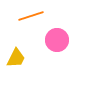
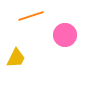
pink circle: moved 8 px right, 5 px up
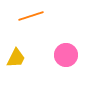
pink circle: moved 1 px right, 20 px down
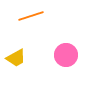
yellow trapezoid: rotated 35 degrees clockwise
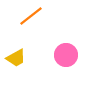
orange line: rotated 20 degrees counterclockwise
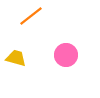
yellow trapezoid: rotated 135 degrees counterclockwise
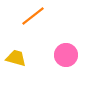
orange line: moved 2 px right
